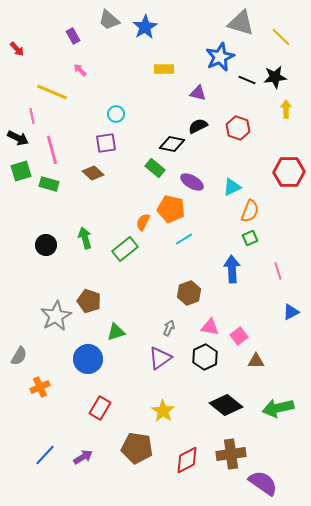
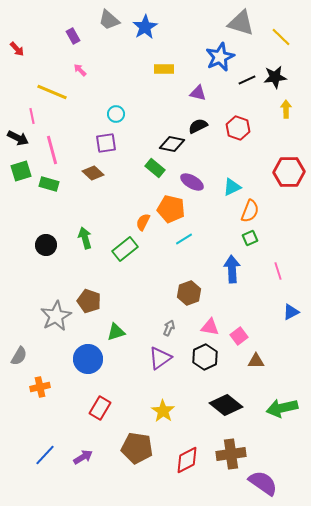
black line at (247, 80): rotated 48 degrees counterclockwise
orange cross at (40, 387): rotated 12 degrees clockwise
green arrow at (278, 408): moved 4 px right
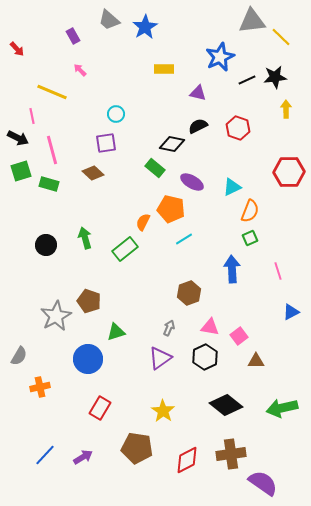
gray triangle at (241, 23): moved 11 px right, 2 px up; rotated 24 degrees counterclockwise
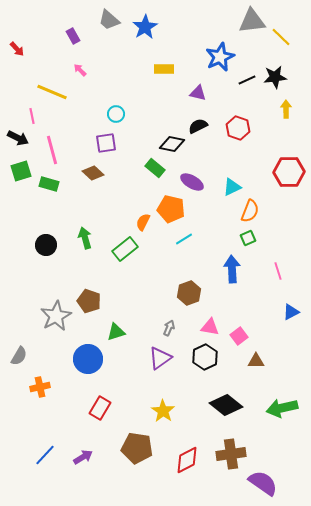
green square at (250, 238): moved 2 px left
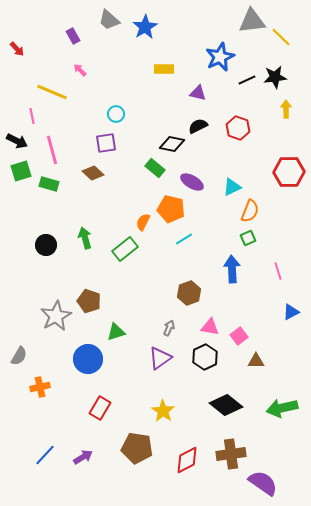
black arrow at (18, 138): moved 1 px left, 3 px down
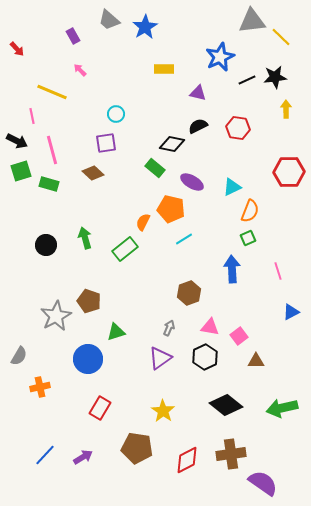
red hexagon at (238, 128): rotated 10 degrees counterclockwise
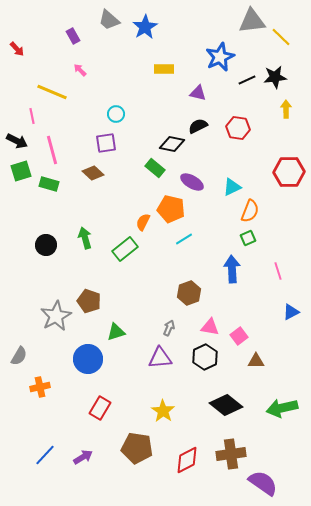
purple triangle at (160, 358): rotated 30 degrees clockwise
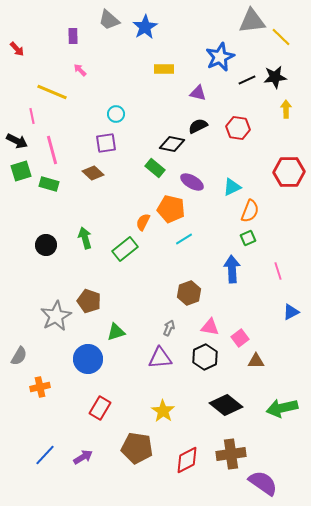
purple rectangle at (73, 36): rotated 28 degrees clockwise
pink square at (239, 336): moved 1 px right, 2 px down
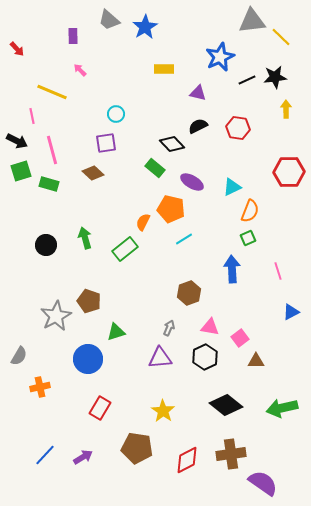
black diamond at (172, 144): rotated 35 degrees clockwise
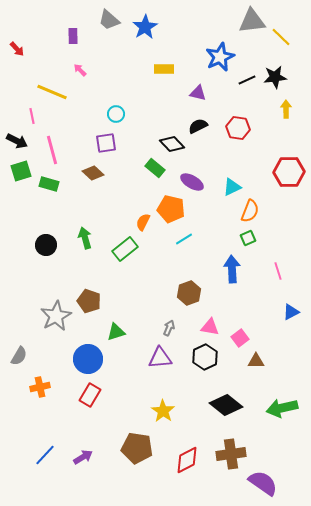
red rectangle at (100, 408): moved 10 px left, 13 px up
